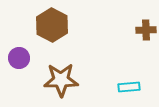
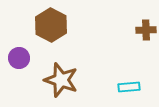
brown hexagon: moved 1 px left
brown star: rotated 20 degrees clockwise
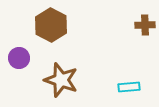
brown cross: moved 1 px left, 5 px up
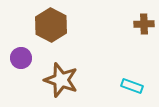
brown cross: moved 1 px left, 1 px up
purple circle: moved 2 px right
cyan rectangle: moved 3 px right, 1 px up; rotated 25 degrees clockwise
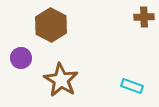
brown cross: moved 7 px up
brown star: rotated 12 degrees clockwise
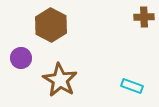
brown star: moved 1 px left
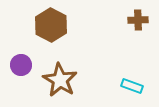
brown cross: moved 6 px left, 3 px down
purple circle: moved 7 px down
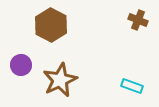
brown cross: rotated 24 degrees clockwise
brown star: rotated 16 degrees clockwise
